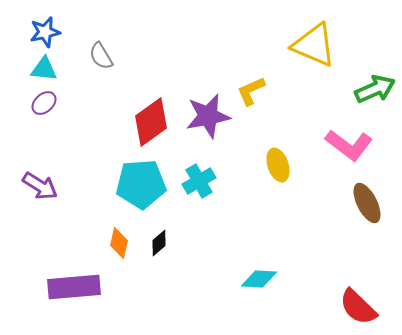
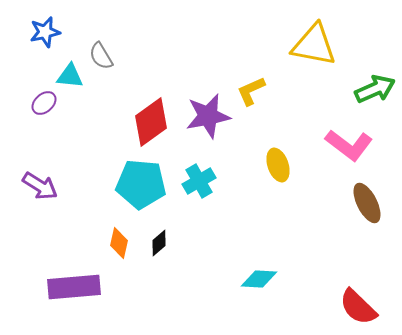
yellow triangle: rotated 12 degrees counterclockwise
cyan triangle: moved 26 px right, 7 px down
cyan pentagon: rotated 9 degrees clockwise
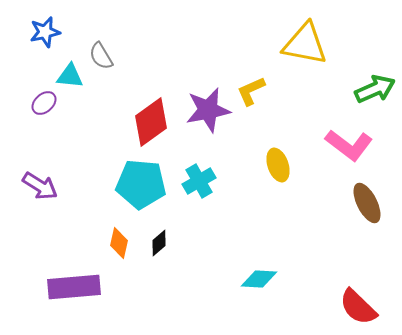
yellow triangle: moved 9 px left, 1 px up
purple star: moved 6 px up
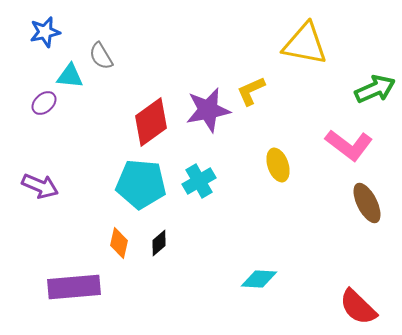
purple arrow: rotated 9 degrees counterclockwise
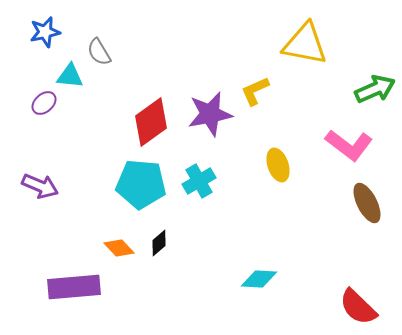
gray semicircle: moved 2 px left, 4 px up
yellow L-shape: moved 4 px right
purple star: moved 2 px right, 4 px down
orange diamond: moved 5 px down; rotated 56 degrees counterclockwise
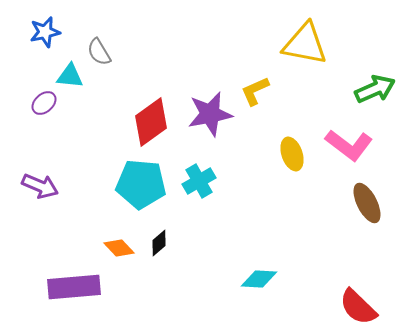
yellow ellipse: moved 14 px right, 11 px up
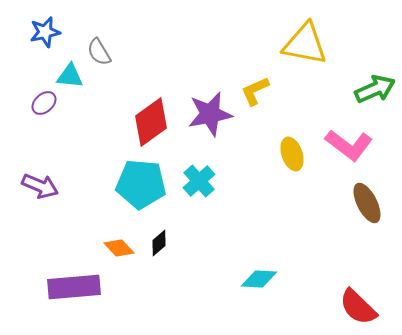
cyan cross: rotated 12 degrees counterclockwise
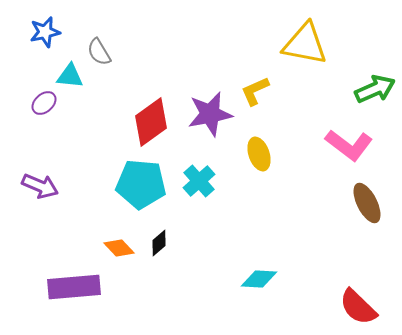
yellow ellipse: moved 33 px left
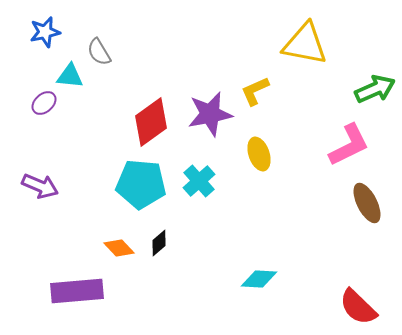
pink L-shape: rotated 63 degrees counterclockwise
purple rectangle: moved 3 px right, 4 px down
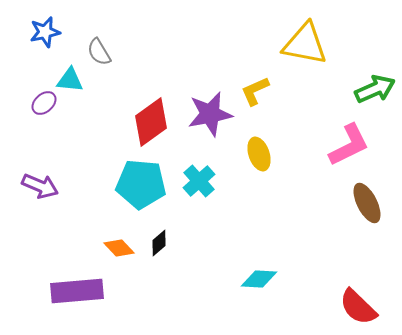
cyan triangle: moved 4 px down
